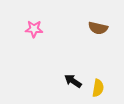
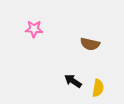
brown semicircle: moved 8 px left, 16 px down
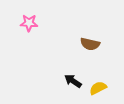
pink star: moved 5 px left, 6 px up
yellow semicircle: rotated 126 degrees counterclockwise
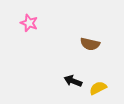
pink star: rotated 18 degrees clockwise
black arrow: rotated 12 degrees counterclockwise
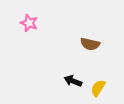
yellow semicircle: rotated 30 degrees counterclockwise
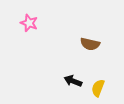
yellow semicircle: rotated 12 degrees counterclockwise
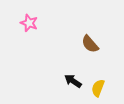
brown semicircle: rotated 36 degrees clockwise
black arrow: rotated 12 degrees clockwise
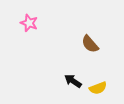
yellow semicircle: rotated 132 degrees counterclockwise
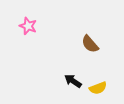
pink star: moved 1 px left, 3 px down
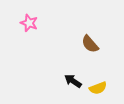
pink star: moved 1 px right, 3 px up
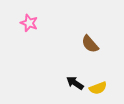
black arrow: moved 2 px right, 2 px down
